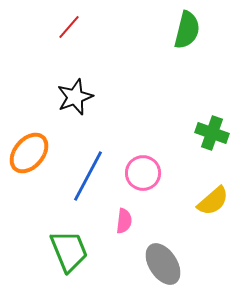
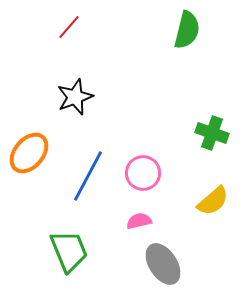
pink semicircle: moved 15 px right; rotated 110 degrees counterclockwise
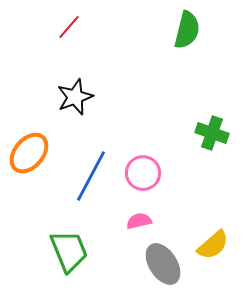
blue line: moved 3 px right
yellow semicircle: moved 44 px down
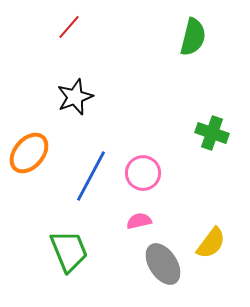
green semicircle: moved 6 px right, 7 px down
yellow semicircle: moved 2 px left, 2 px up; rotated 12 degrees counterclockwise
